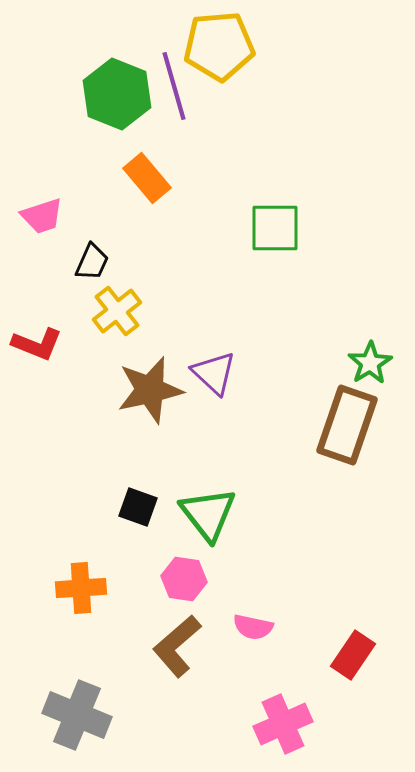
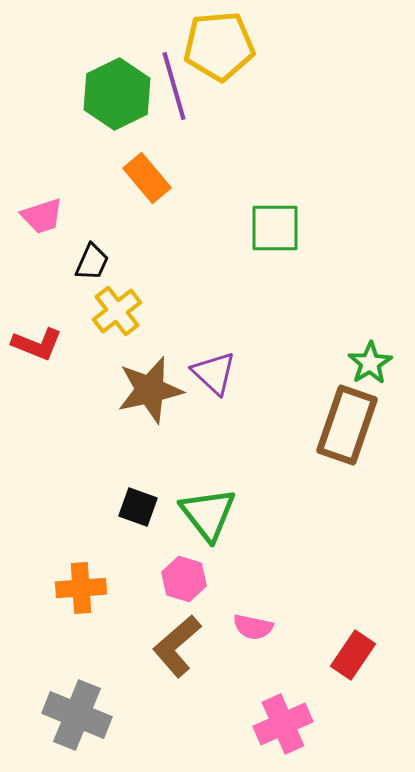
green hexagon: rotated 12 degrees clockwise
pink hexagon: rotated 9 degrees clockwise
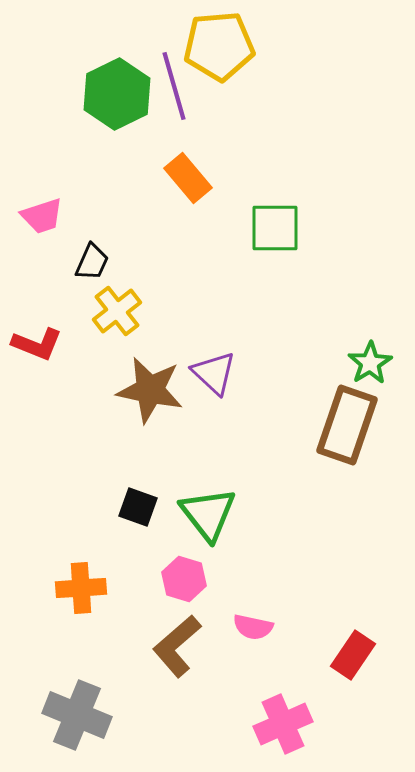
orange rectangle: moved 41 px right
brown star: rotated 24 degrees clockwise
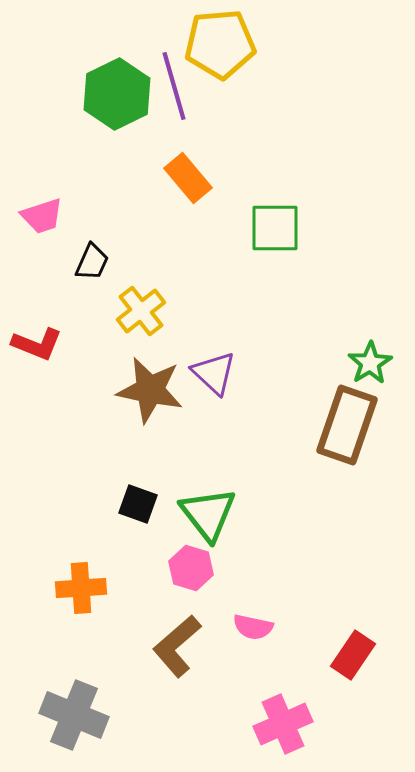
yellow pentagon: moved 1 px right, 2 px up
yellow cross: moved 24 px right
black square: moved 3 px up
pink hexagon: moved 7 px right, 11 px up
gray cross: moved 3 px left
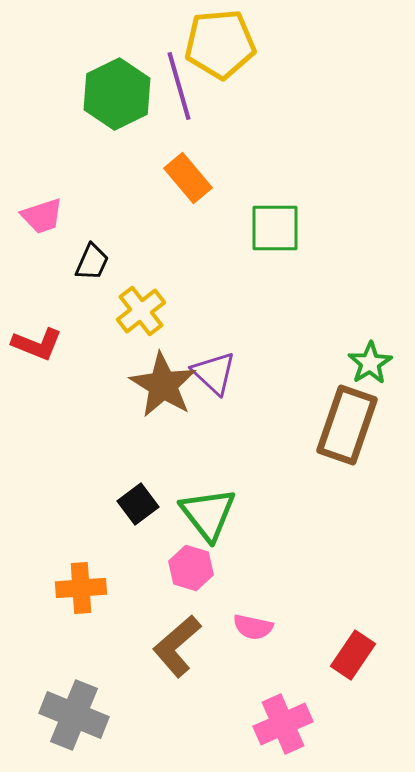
purple line: moved 5 px right
brown star: moved 13 px right, 5 px up; rotated 20 degrees clockwise
black square: rotated 33 degrees clockwise
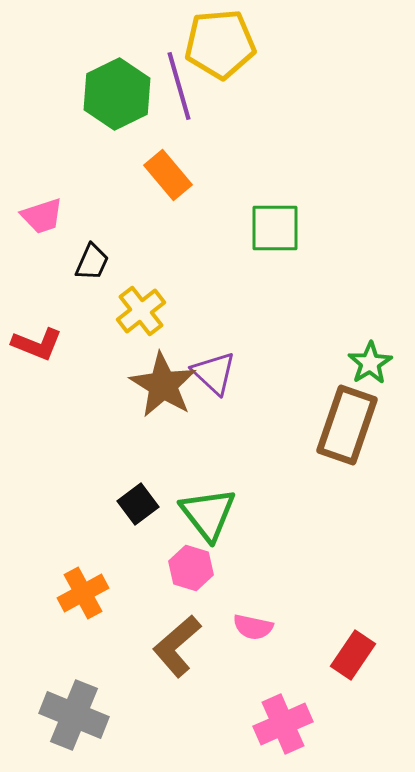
orange rectangle: moved 20 px left, 3 px up
orange cross: moved 2 px right, 5 px down; rotated 24 degrees counterclockwise
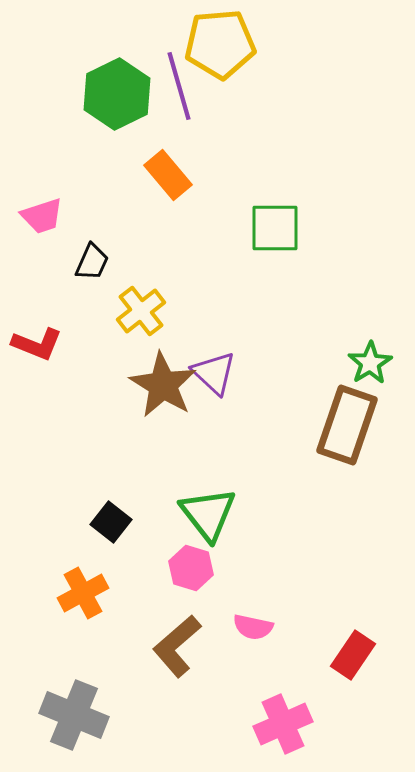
black square: moved 27 px left, 18 px down; rotated 15 degrees counterclockwise
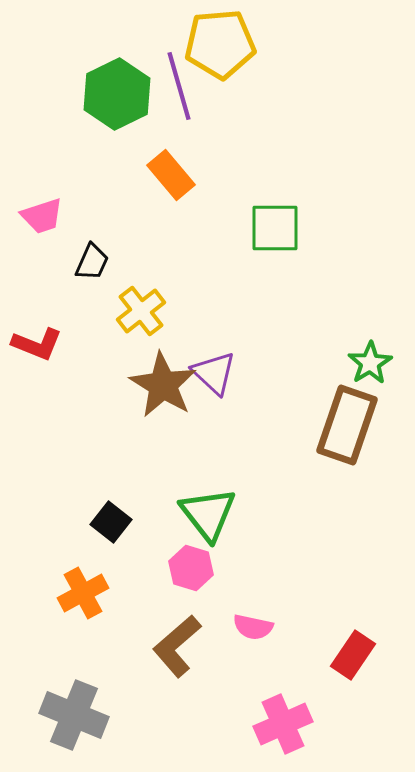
orange rectangle: moved 3 px right
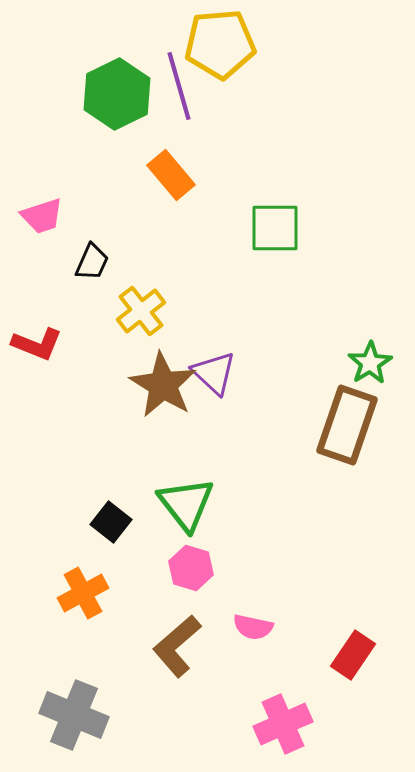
green triangle: moved 22 px left, 10 px up
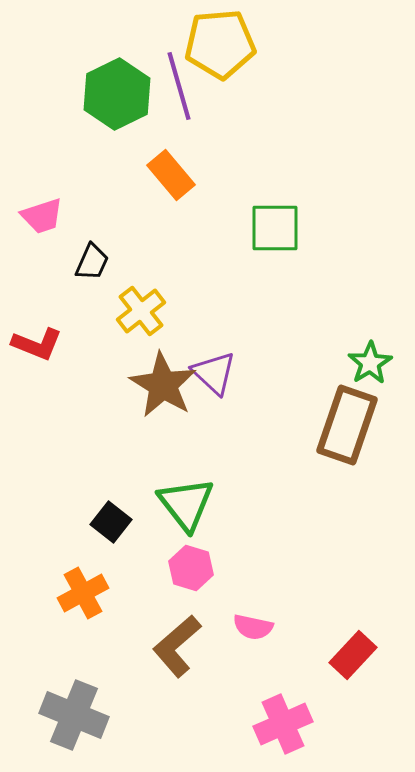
red rectangle: rotated 9 degrees clockwise
